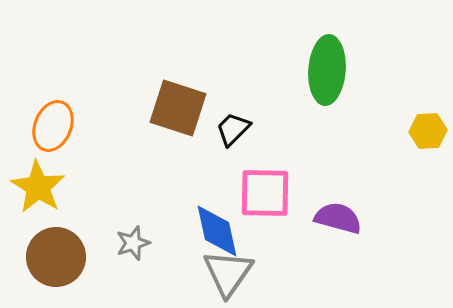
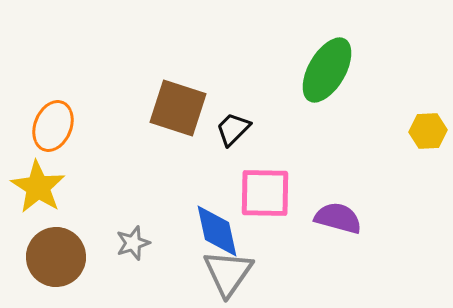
green ellipse: rotated 26 degrees clockwise
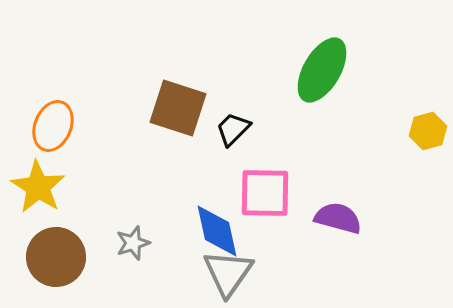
green ellipse: moved 5 px left
yellow hexagon: rotated 12 degrees counterclockwise
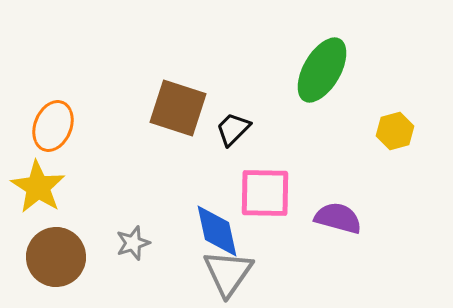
yellow hexagon: moved 33 px left
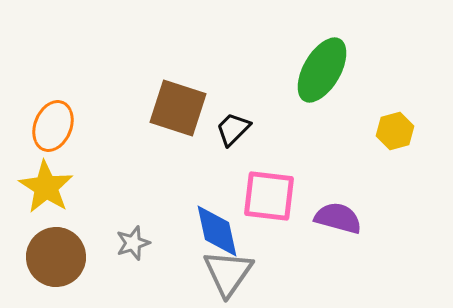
yellow star: moved 8 px right
pink square: moved 4 px right, 3 px down; rotated 6 degrees clockwise
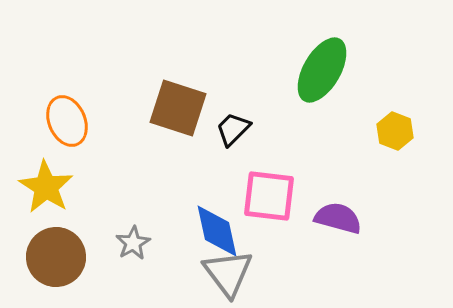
orange ellipse: moved 14 px right, 5 px up; rotated 45 degrees counterclockwise
yellow hexagon: rotated 24 degrees counterclockwise
gray star: rotated 12 degrees counterclockwise
gray triangle: rotated 12 degrees counterclockwise
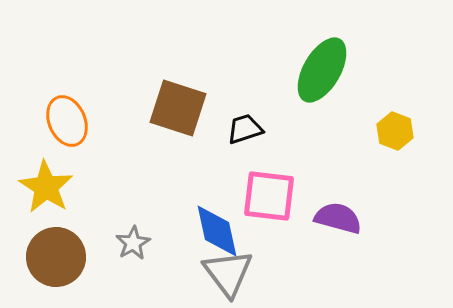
black trapezoid: moved 12 px right; rotated 27 degrees clockwise
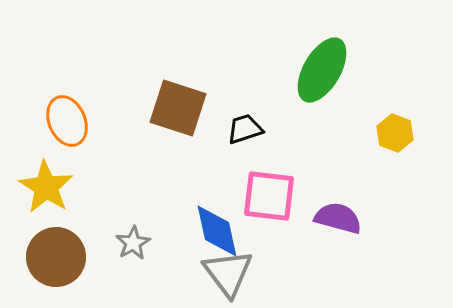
yellow hexagon: moved 2 px down
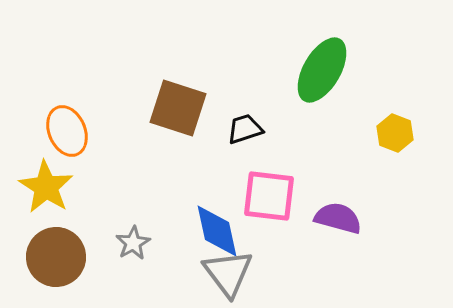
orange ellipse: moved 10 px down
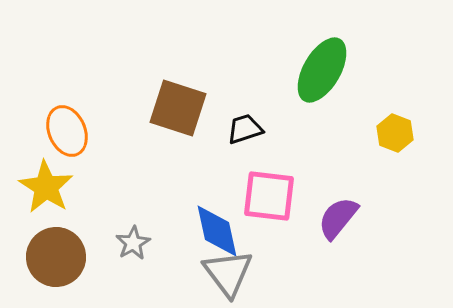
purple semicircle: rotated 66 degrees counterclockwise
